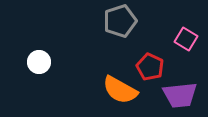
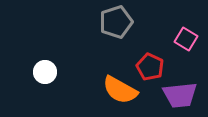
gray pentagon: moved 4 px left, 1 px down
white circle: moved 6 px right, 10 px down
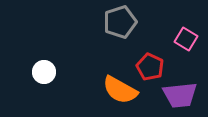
gray pentagon: moved 4 px right
white circle: moved 1 px left
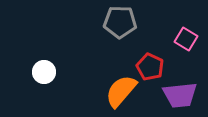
gray pentagon: rotated 20 degrees clockwise
orange semicircle: moved 1 px right, 1 px down; rotated 102 degrees clockwise
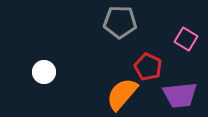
red pentagon: moved 2 px left
orange semicircle: moved 1 px right, 3 px down
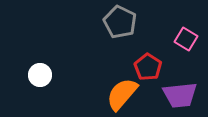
gray pentagon: rotated 24 degrees clockwise
red pentagon: rotated 8 degrees clockwise
white circle: moved 4 px left, 3 px down
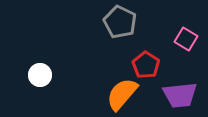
red pentagon: moved 2 px left, 2 px up
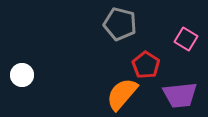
gray pentagon: moved 2 px down; rotated 12 degrees counterclockwise
white circle: moved 18 px left
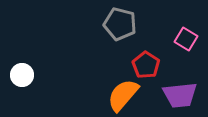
orange semicircle: moved 1 px right, 1 px down
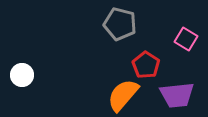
purple trapezoid: moved 3 px left
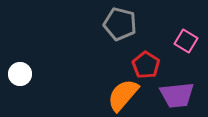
pink square: moved 2 px down
white circle: moved 2 px left, 1 px up
